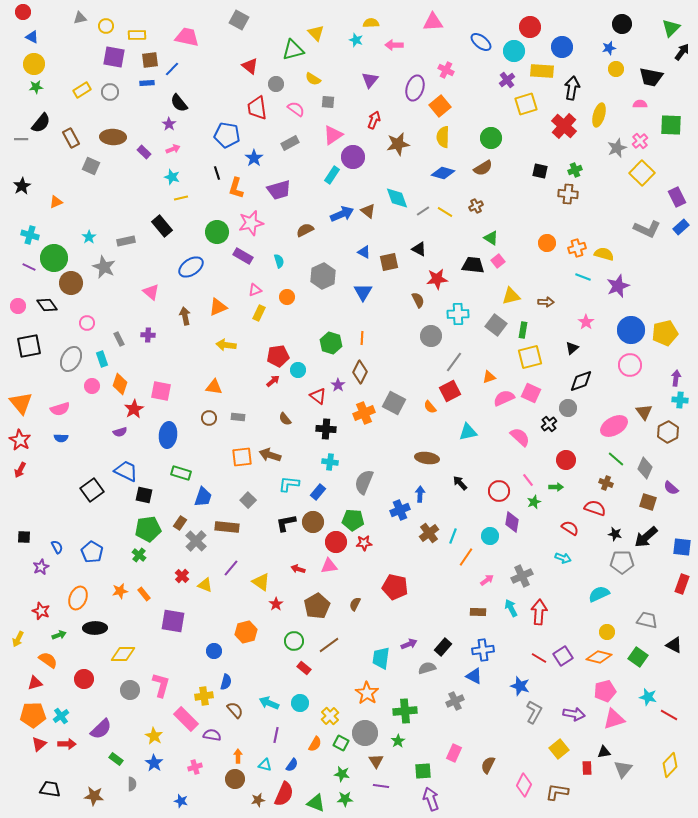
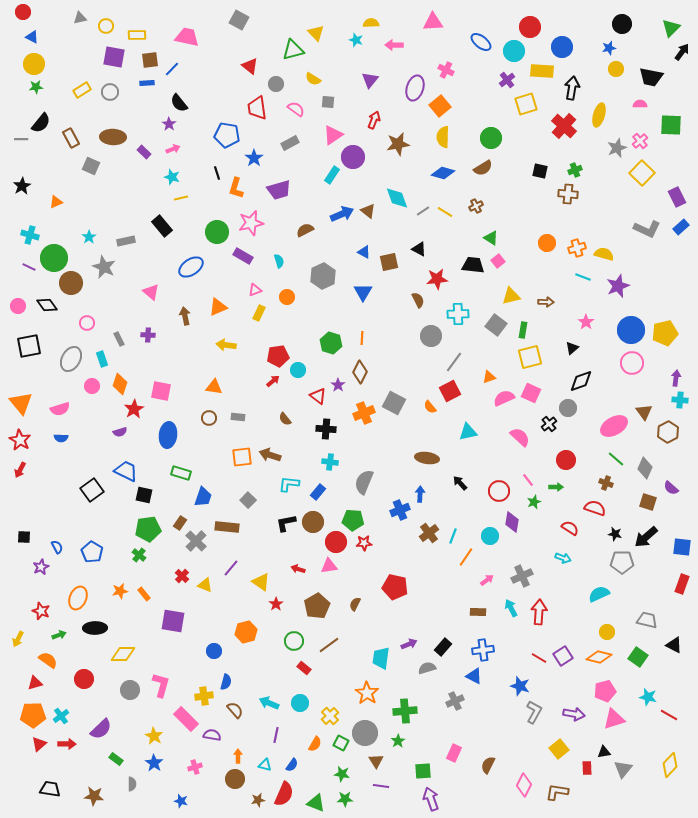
pink circle at (630, 365): moved 2 px right, 2 px up
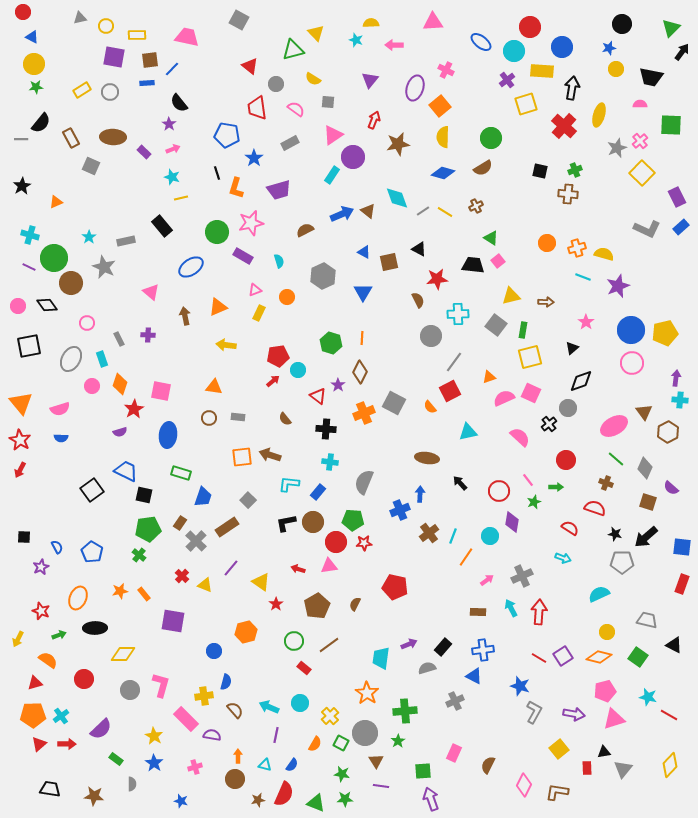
brown rectangle at (227, 527): rotated 40 degrees counterclockwise
cyan arrow at (269, 703): moved 4 px down
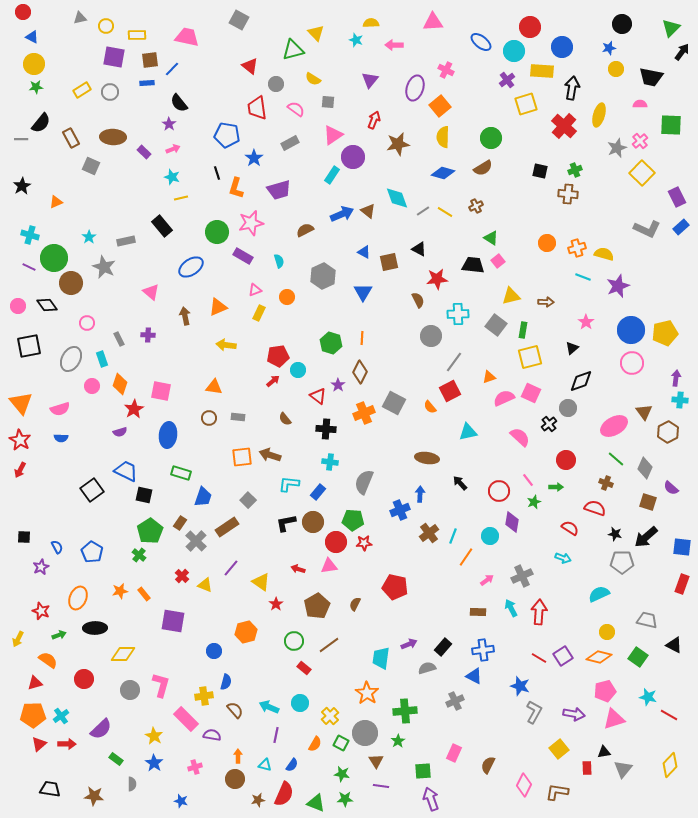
green pentagon at (148, 529): moved 2 px right, 2 px down; rotated 25 degrees counterclockwise
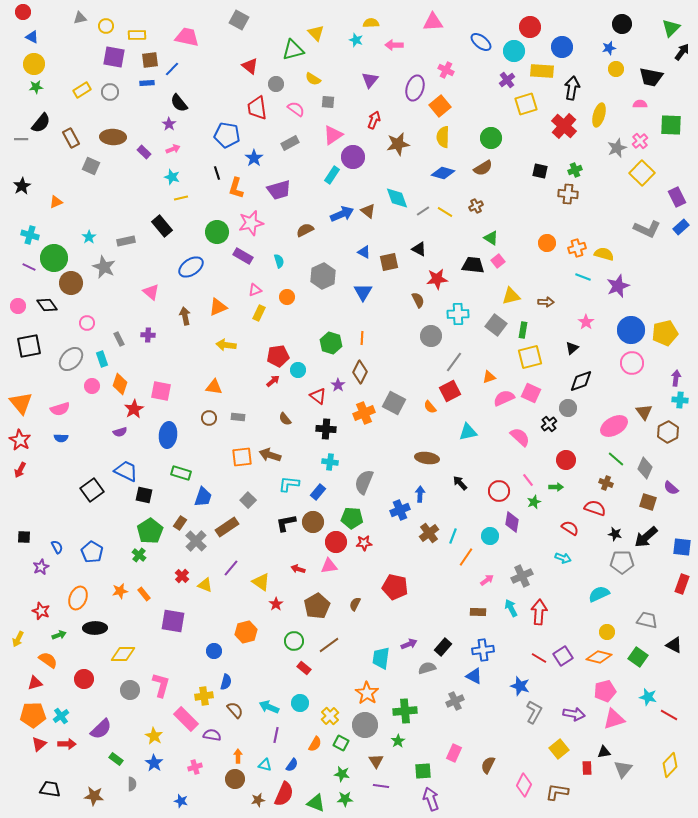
gray ellipse at (71, 359): rotated 15 degrees clockwise
green pentagon at (353, 520): moved 1 px left, 2 px up
gray circle at (365, 733): moved 8 px up
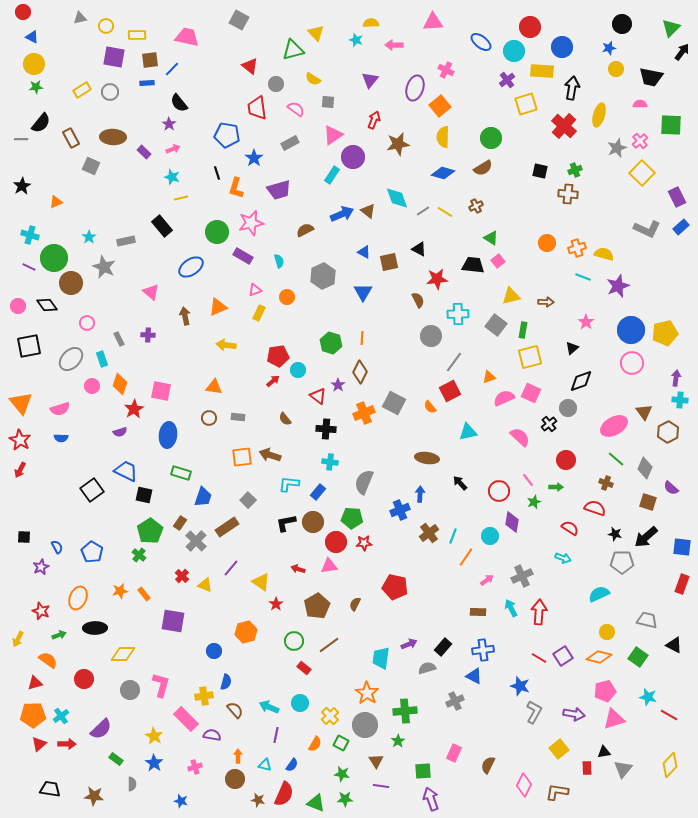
brown star at (258, 800): rotated 24 degrees clockwise
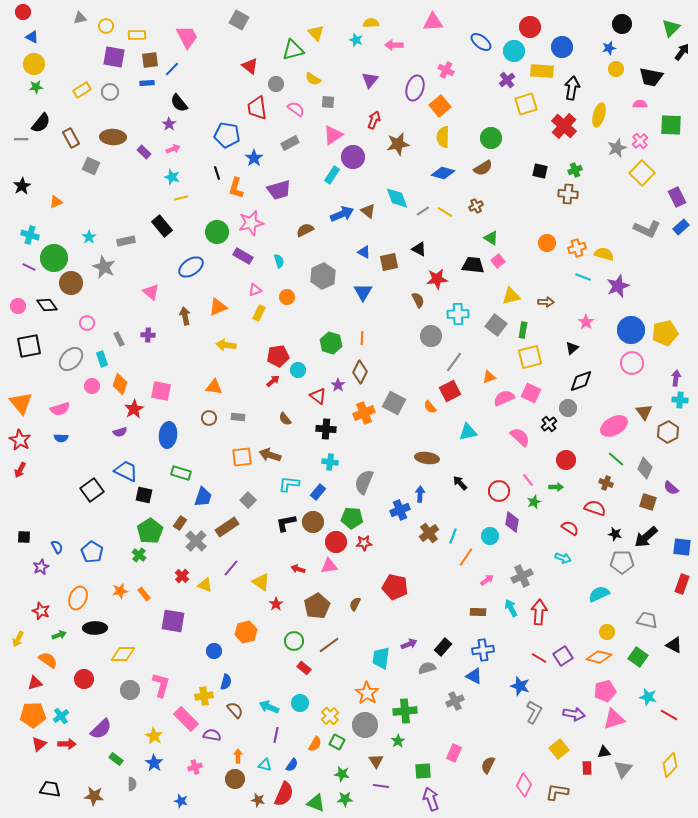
pink trapezoid at (187, 37): rotated 50 degrees clockwise
green square at (341, 743): moved 4 px left, 1 px up
